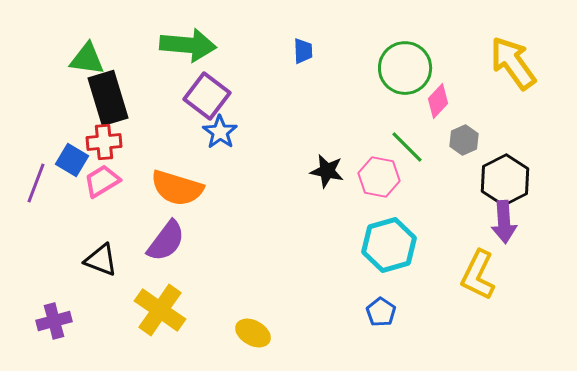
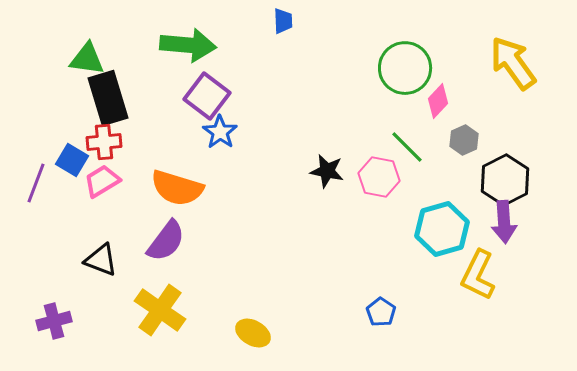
blue trapezoid: moved 20 px left, 30 px up
cyan hexagon: moved 53 px right, 16 px up
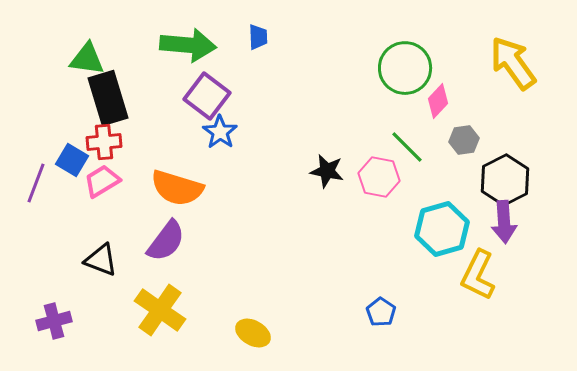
blue trapezoid: moved 25 px left, 16 px down
gray hexagon: rotated 16 degrees clockwise
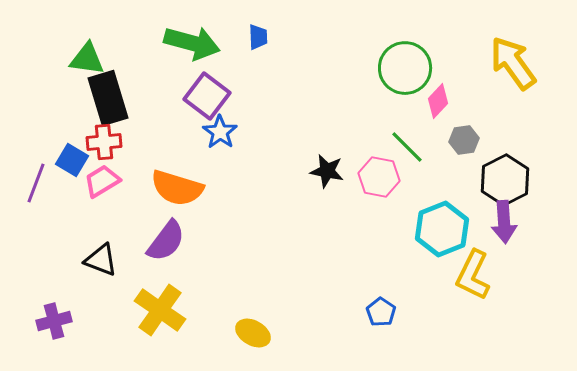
green arrow: moved 4 px right, 2 px up; rotated 10 degrees clockwise
cyan hexagon: rotated 6 degrees counterclockwise
yellow L-shape: moved 5 px left
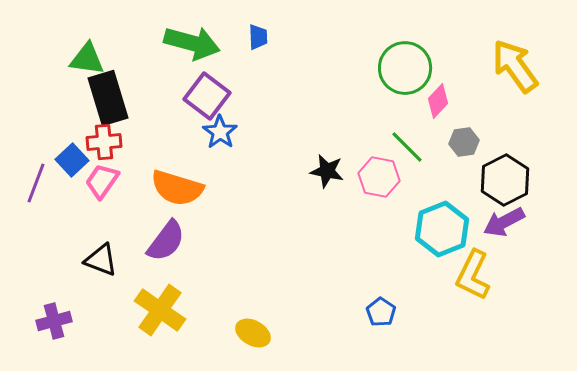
yellow arrow: moved 2 px right, 3 px down
gray hexagon: moved 2 px down
blue square: rotated 16 degrees clockwise
pink trapezoid: rotated 24 degrees counterclockwise
purple arrow: rotated 66 degrees clockwise
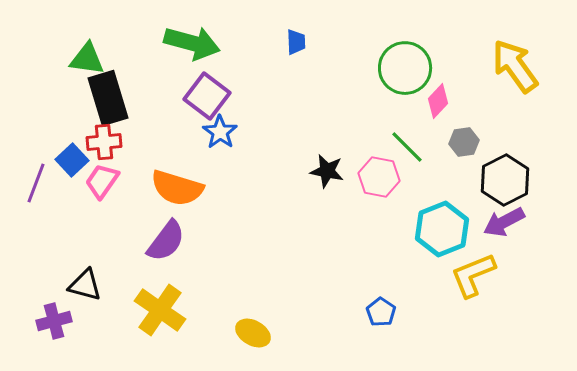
blue trapezoid: moved 38 px right, 5 px down
black triangle: moved 16 px left, 25 px down; rotated 6 degrees counterclockwise
yellow L-shape: rotated 42 degrees clockwise
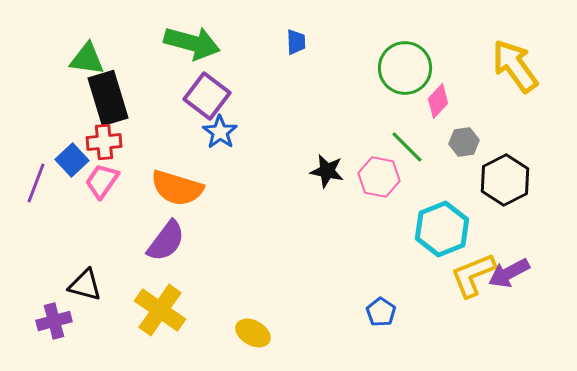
purple arrow: moved 5 px right, 51 px down
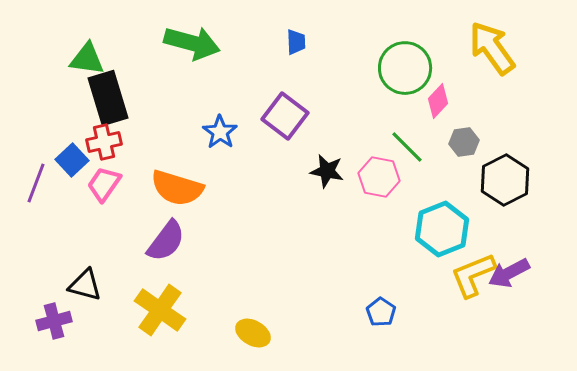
yellow arrow: moved 23 px left, 18 px up
purple square: moved 78 px right, 20 px down
red cross: rotated 8 degrees counterclockwise
pink trapezoid: moved 2 px right, 3 px down
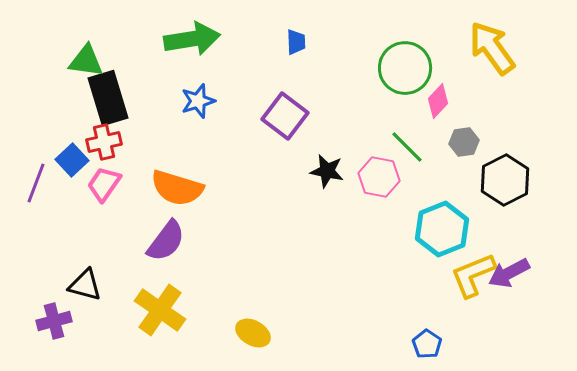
green arrow: moved 4 px up; rotated 24 degrees counterclockwise
green triangle: moved 1 px left, 2 px down
blue star: moved 22 px left, 31 px up; rotated 20 degrees clockwise
blue pentagon: moved 46 px right, 32 px down
